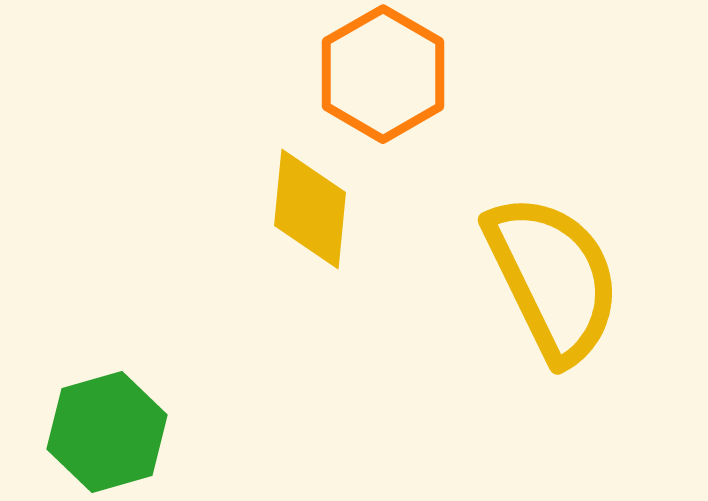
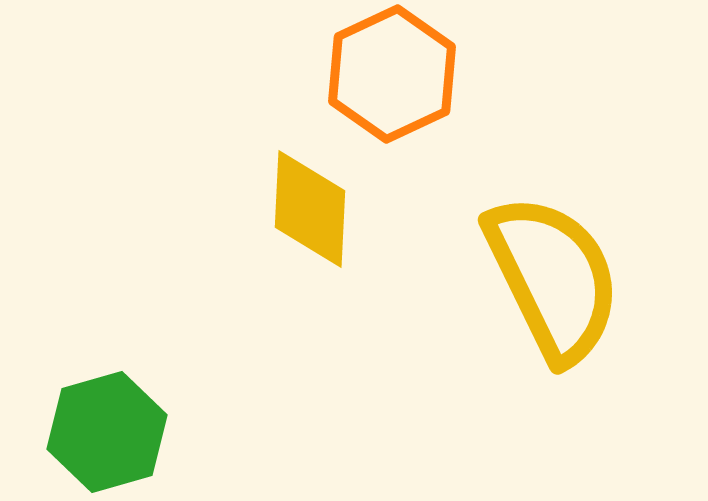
orange hexagon: moved 9 px right; rotated 5 degrees clockwise
yellow diamond: rotated 3 degrees counterclockwise
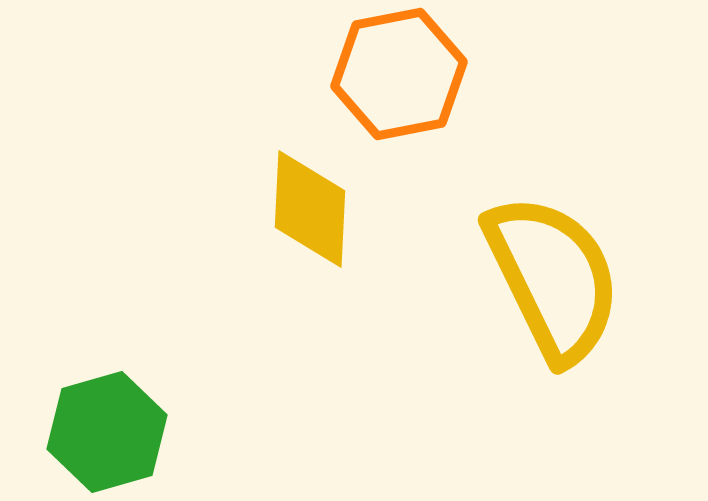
orange hexagon: moved 7 px right; rotated 14 degrees clockwise
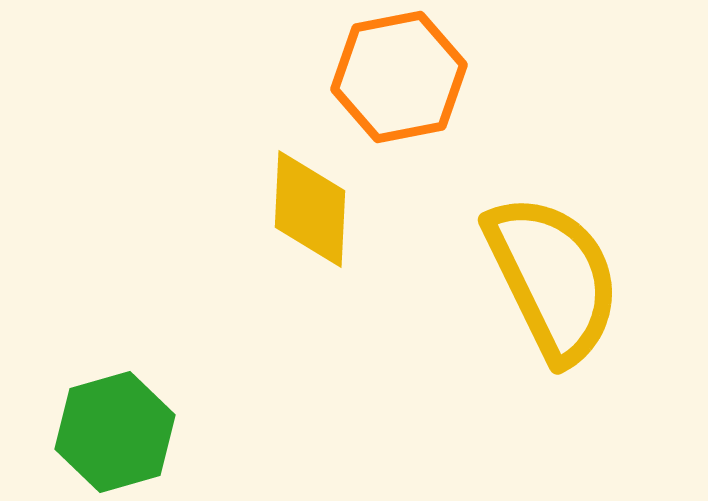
orange hexagon: moved 3 px down
green hexagon: moved 8 px right
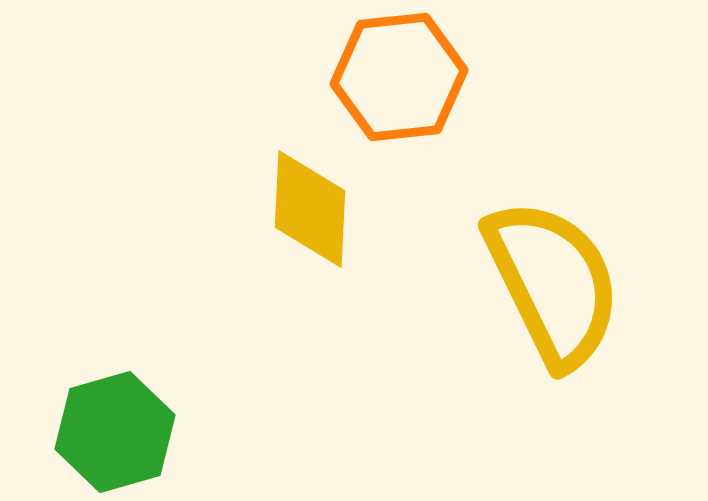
orange hexagon: rotated 5 degrees clockwise
yellow semicircle: moved 5 px down
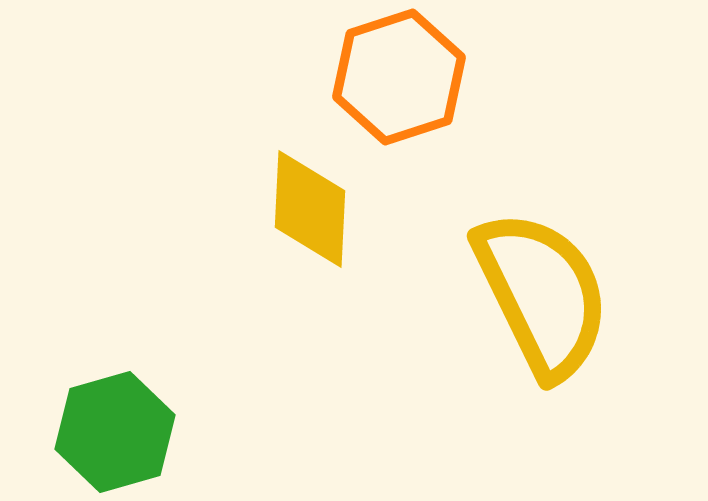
orange hexagon: rotated 12 degrees counterclockwise
yellow semicircle: moved 11 px left, 11 px down
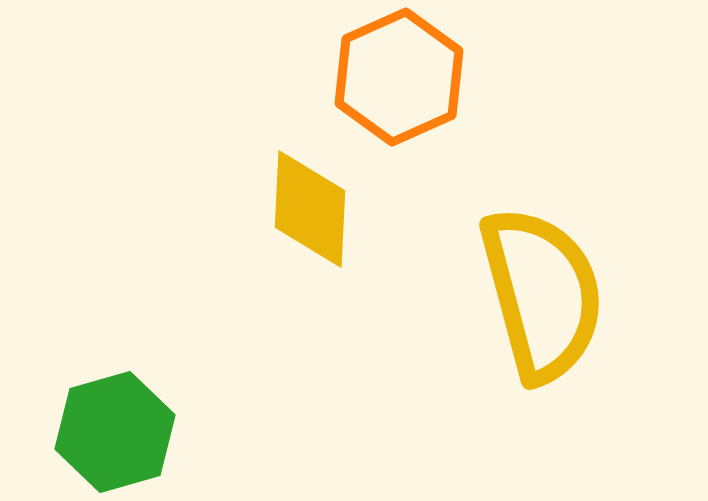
orange hexagon: rotated 6 degrees counterclockwise
yellow semicircle: rotated 11 degrees clockwise
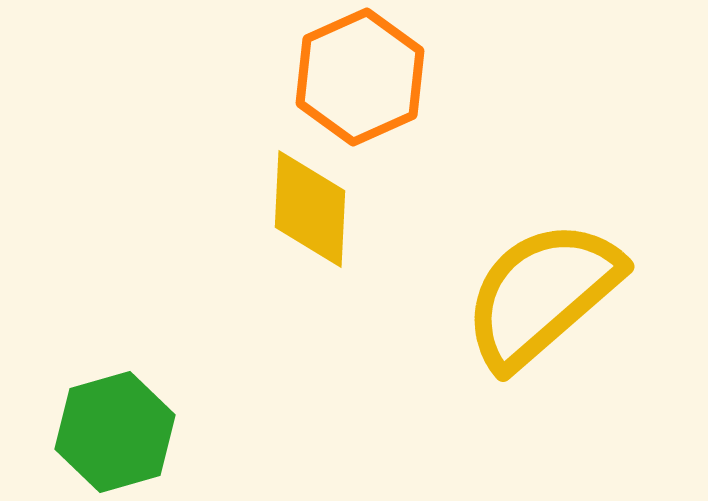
orange hexagon: moved 39 px left
yellow semicircle: rotated 116 degrees counterclockwise
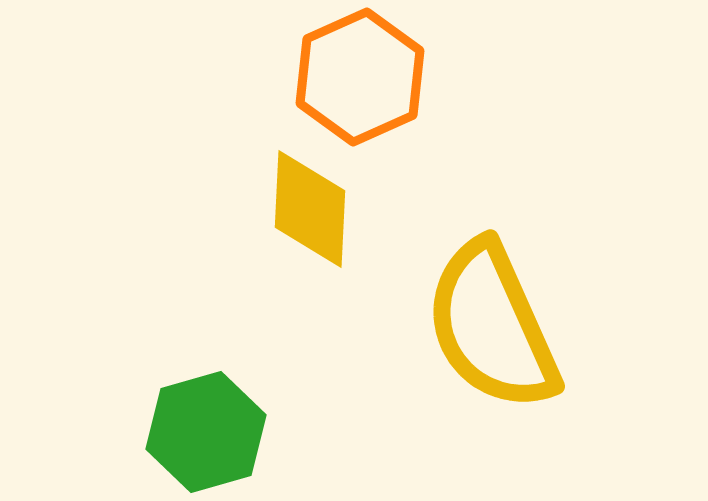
yellow semicircle: moved 50 px left, 32 px down; rotated 73 degrees counterclockwise
green hexagon: moved 91 px right
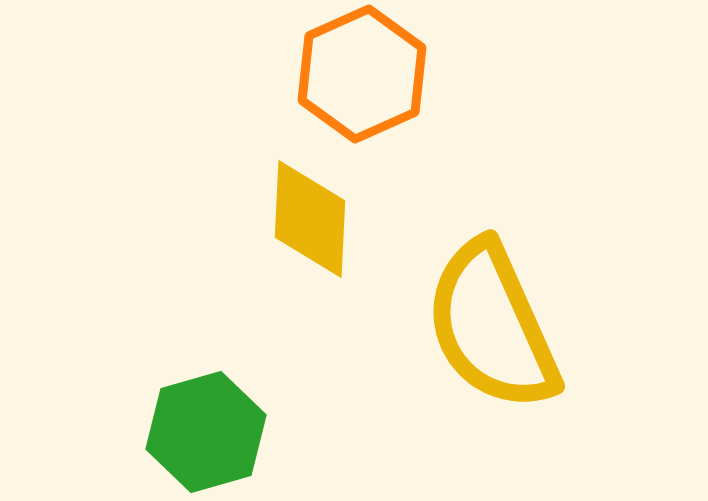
orange hexagon: moved 2 px right, 3 px up
yellow diamond: moved 10 px down
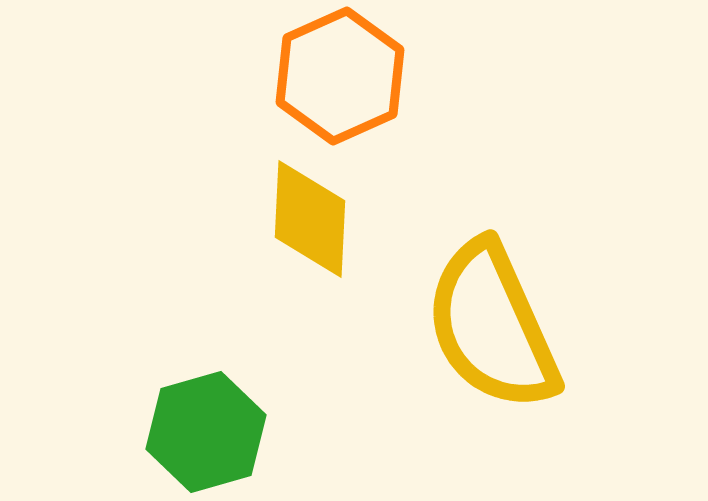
orange hexagon: moved 22 px left, 2 px down
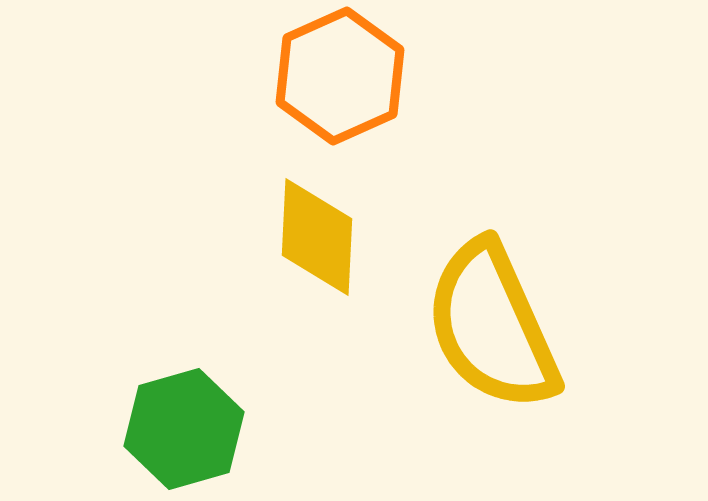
yellow diamond: moved 7 px right, 18 px down
green hexagon: moved 22 px left, 3 px up
